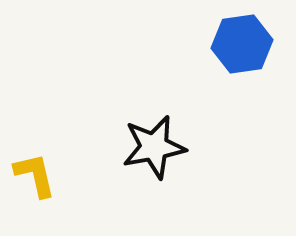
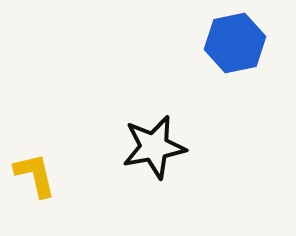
blue hexagon: moved 7 px left, 1 px up; rotated 4 degrees counterclockwise
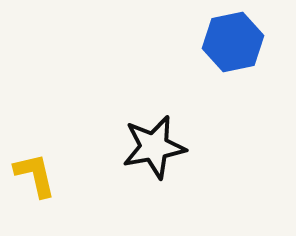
blue hexagon: moved 2 px left, 1 px up
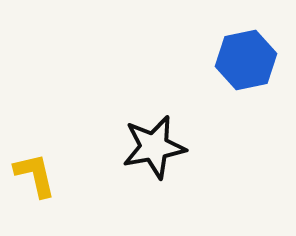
blue hexagon: moved 13 px right, 18 px down
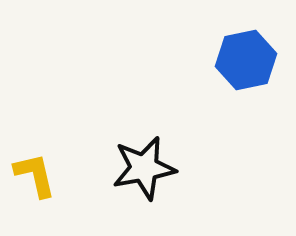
black star: moved 10 px left, 21 px down
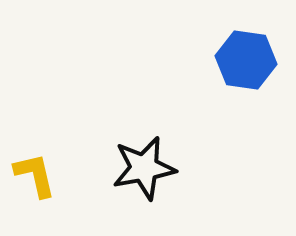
blue hexagon: rotated 20 degrees clockwise
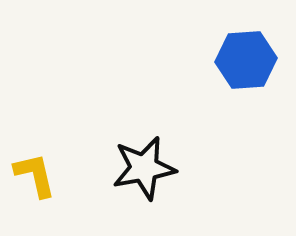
blue hexagon: rotated 12 degrees counterclockwise
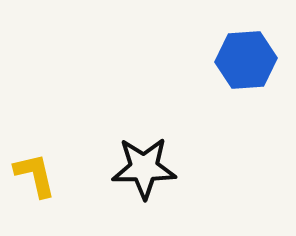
black star: rotated 10 degrees clockwise
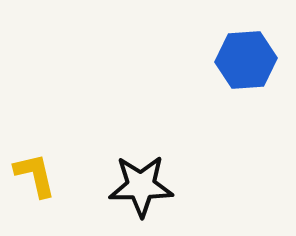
black star: moved 3 px left, 18 px down
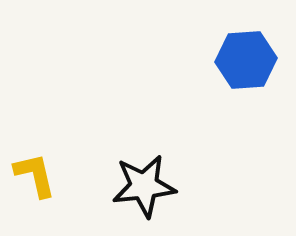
black star: moved 3 px right; rotated 6 degrees counterclockwise
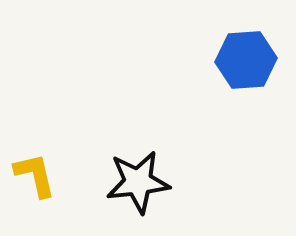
black star: moved 6 px left, 4 px up
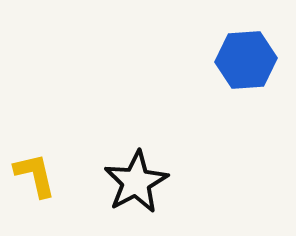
black star: moved 2 px left; rotated 22 degrees counterclockwise
